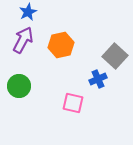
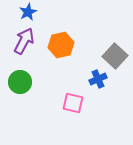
purple arrow: moved 1 px right, 1 px down
green circle: moved 1 px right, 4 px up
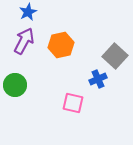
green circle: moved 5 px left, 3 px down
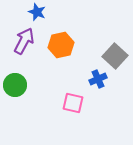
blue star: moved 9 px right; rotated 24 degrees counterclockwise
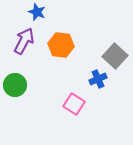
orange hexagon: rotated 20 degrees clockwise
pink square: moved 1 px right, 1 px down; rotated 20 degrees clockwise
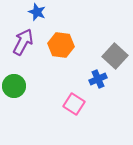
purple arrow: moved 1 px left, 1 px down
green circle: moved 1 px left, 1 px down
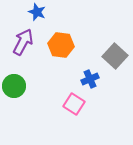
blue cross: moved 8 px left
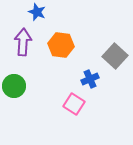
purple arrow: rotated 24 degrees counterclockwise
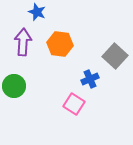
orange hexagon: moved 1 px left, 1 px up
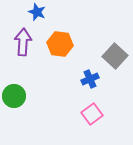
green circle: moved 10 px down
pink square: moved 18 px right, 10 px down; rotated 20 degrees clockwise
